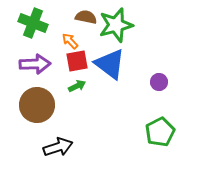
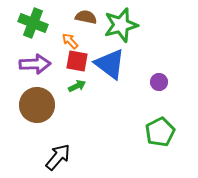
green star: moved 5 px right
red square: rotated 20 degrees clockwise
black arrow: moved 10 px down; rotated 32 degrees counterclockwise
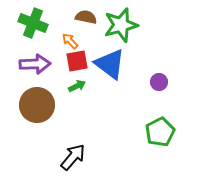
red square: rotated 20 degrees counterclockwise
black arrow: moved 15 px right
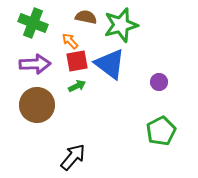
green pentagon: moved 1 px right, 1 px up
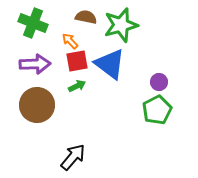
green pentagon: moved 4 px left, 21 px up
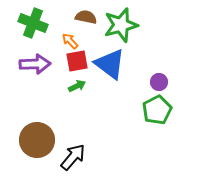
brown circle: moved 35 px down
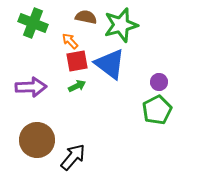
purple arrow: moved 4 px left, 23 px down
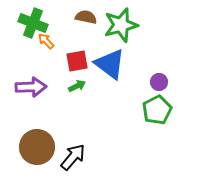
orange arrow: moved 24 px left
brown circle: moved 7 px down
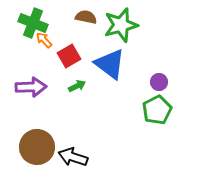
orange arrow: moved 2 px left, 1 px up
red square: moved 8 px left, 5 px up; rotated 20 degrees counterclockwise
black arrow: rotated 112 degrees counterclockwise
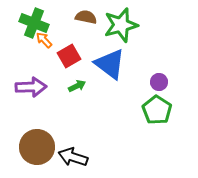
green cross: moved 1 px right
green pentagon: rotated 12 degrees counterclockwise
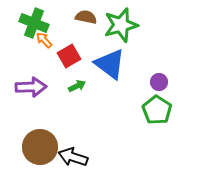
brown circle: moved 3 px right
